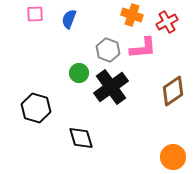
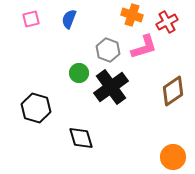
pink square: moved 4 px left, 5 px down; rotated 12 degrees counterclockwise
pink L-shape: moved 1 px right, 1 px up; rotated 12 degrees counterclockwise
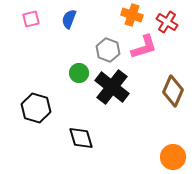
red cross: rotated 30 degrees counterclockwise
black cross: moved 1 px right; rotated 16 degrees counterclockwise
brown diamond: rotated 32 degrees counterclockwise
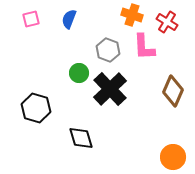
pink L-shape: rotated 104 degrees clockwise
black cross: moved 2 px left, 2 px down; rotated 8 degrees clockwise
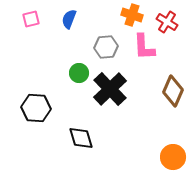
gray hexagon: moved 2 px left, 3 px up; rotated 25 degrees counterclockwise
black hexagon: rotated 12 degrees counterclockwise
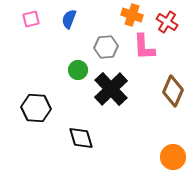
green circle: moved 1 px left, 3 px up
black cross: moved 1 px right
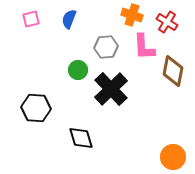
brown diamond: moved 20 px up; rotated 12 degrees counterclockwise
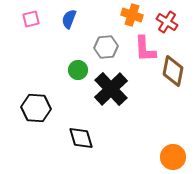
pink L-shape: moved 1 px right, 2 px down
